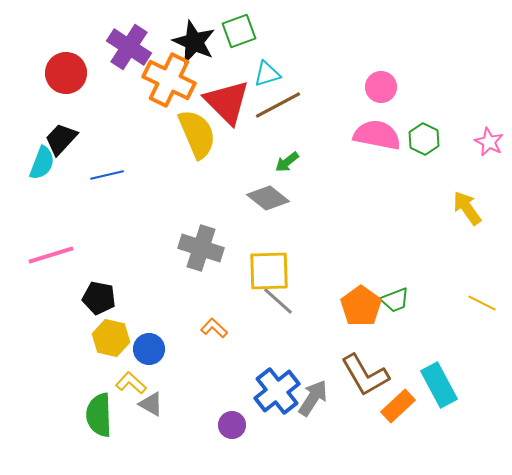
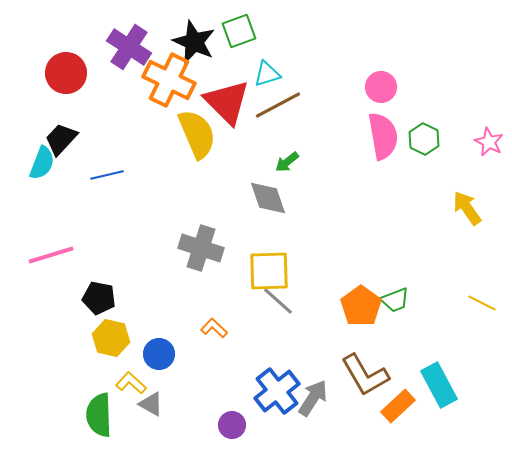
pink semicircle: moved 6 px right, 1 px down; rotated 69 degrees clockwise
gray diamond: rotated 33 degrees clockwise
blue circle: moved 10 px right, 5 px down
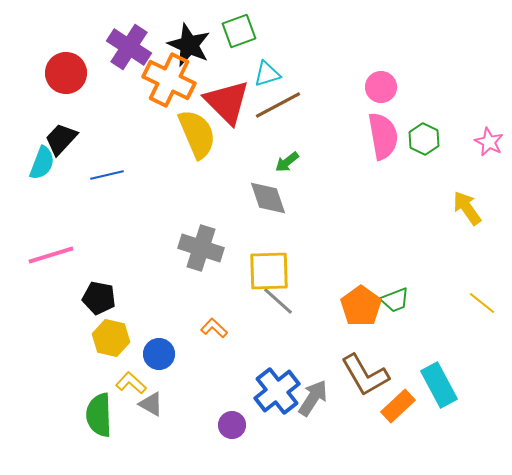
black star: moved 5 px left, 3 px down
yellow line: rotated 12 degrees clockwise
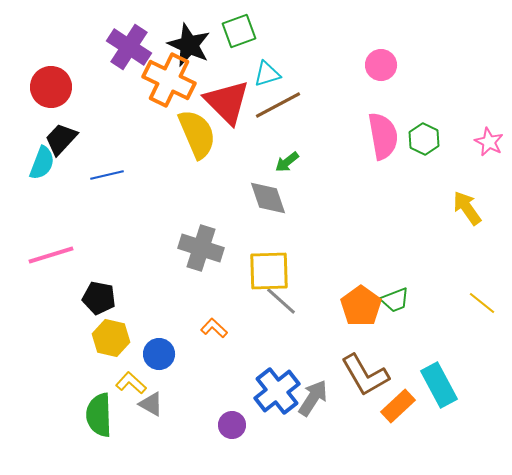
red circle: moved 15 px left, 14 px down
pink circle: moved 22 px up
gray line: moved 3 px right
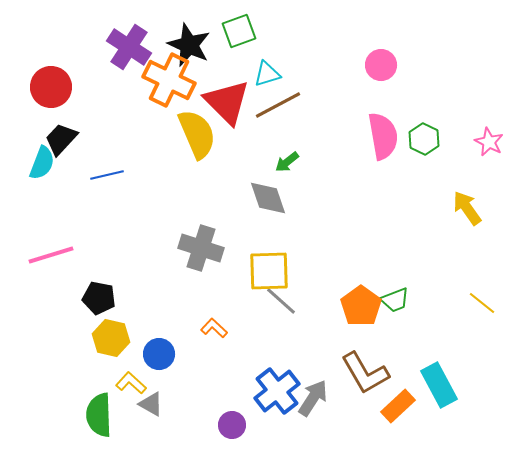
brown L-shape: moved 2 px up
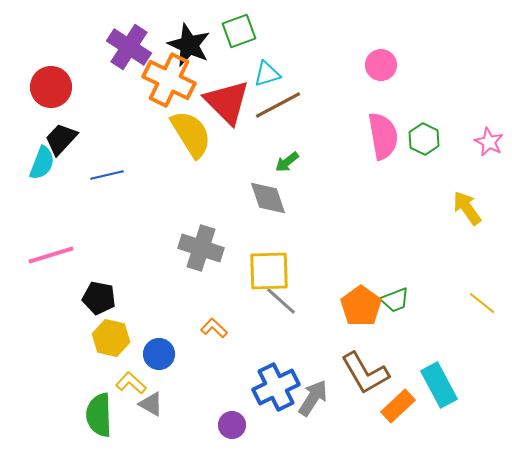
yellow semicircle: moved 6 px left; rotated 9 degrees counterclockwise
blue cross: moved 1 px left, 4 px up; rotated 12 degrees clockwise
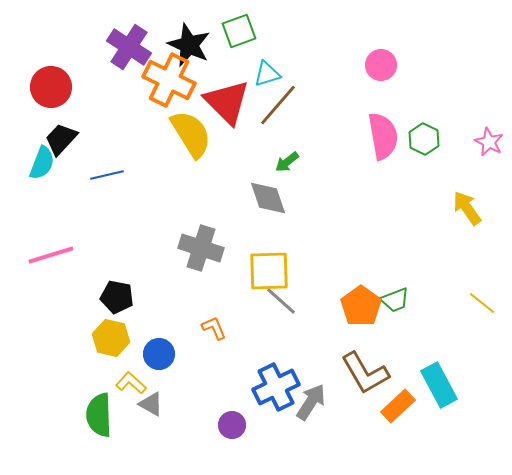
brown line: rotated 21 degrees counterclockwise
black pentagon: moved 18 px right, 1 px up
orange L-shape: rotated 24 degrees clockwise
gray arrow: moved 2 px left, 4 px down
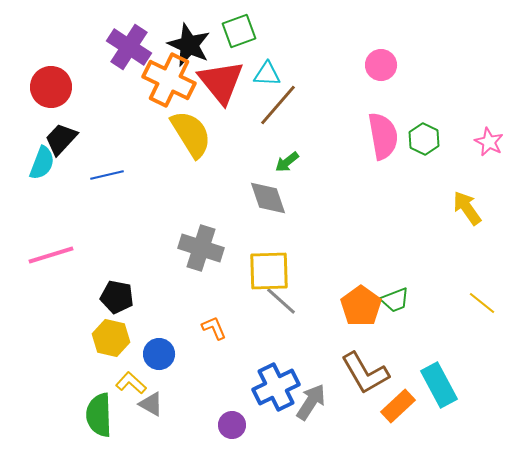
cyan triangle: rotated 20 degrees clockwise
red triangle: moved 6 px left, 20 px up; rotated 6 degrees clockwise
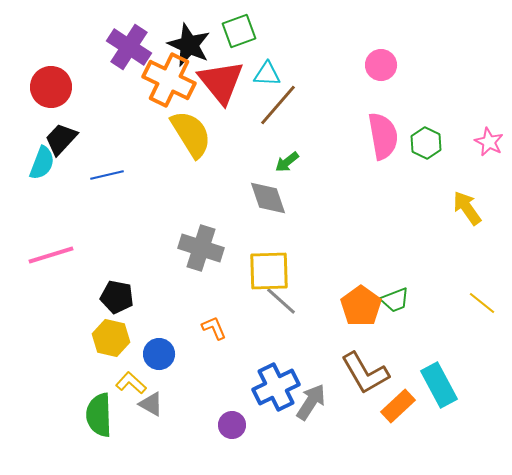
green hexagon: moved 2 px right, 4 px down
